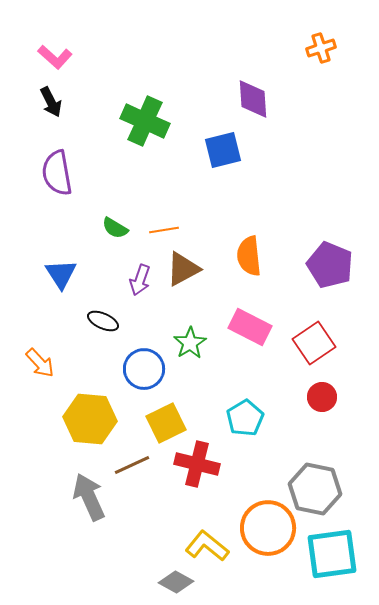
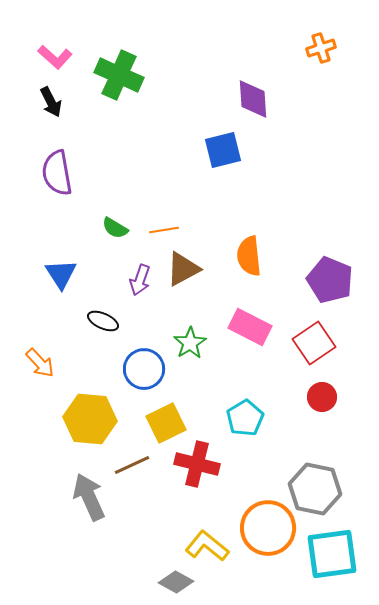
green cross: moved 26 px left, 46 px up
purple pentagon: moved 15 px down
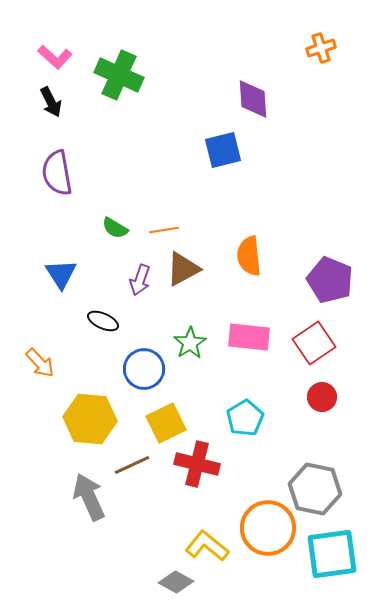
pink rectangle: moved 1 px left, 10 px down; rotated 21 degrees counterclockwise
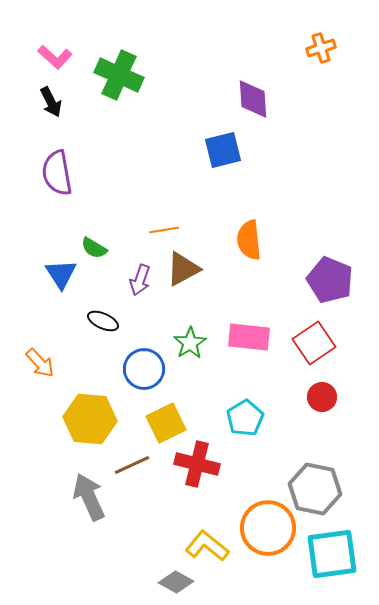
green semicircle: moved 21 px left, 20 px down
orange semicircle: moved 16 px up
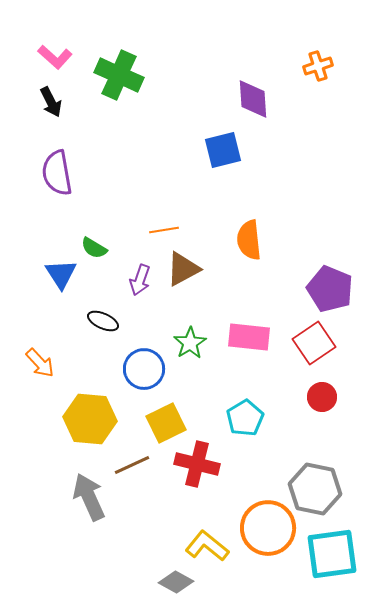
orange cross: moved 3 px left, 18 px down
purple pentagon: moved 9 px down
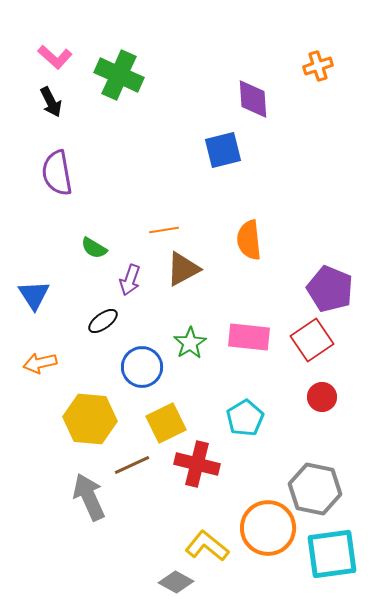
blue triangle: moved 27 px left, 21 px down
purple arrow: moved 10 px left
black ellipse: rotated 60 degrees counterclockwise
red square: moved 2 px left, 3 px up
orange arrow: rotated 120 degrees clockwise
blue circle: moved 2 px left, 2 px up
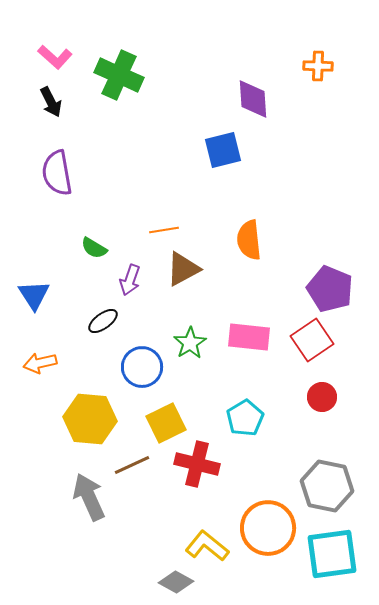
orange cross: rotated 20 degrees clockwise
gray hexagon: moved 12 px right, 3 px up
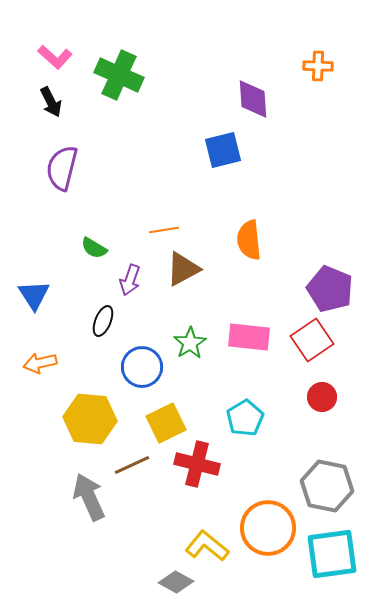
purple semicircle: moved 5 px right, 5 px up; rotated 24 degrees clockwise
black ellipse: rotated 32 degrees counterclockwise
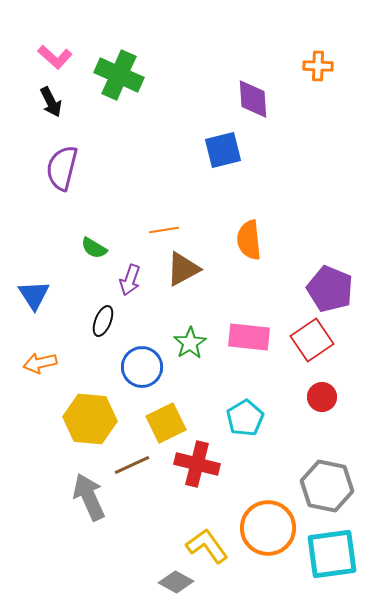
yellow L-shape: rotated 15 degrees clockwise
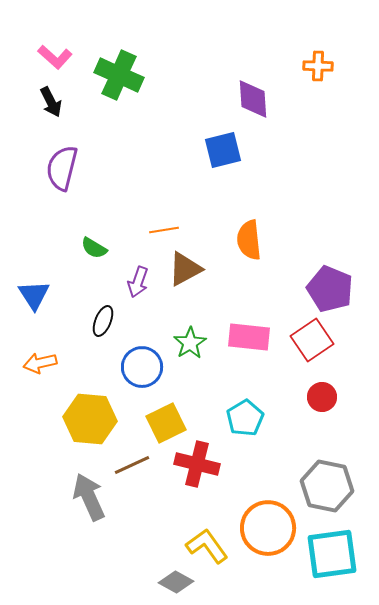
brown triangle: moved 2 px right
purple arrow: moved 8 px right, 2 px down
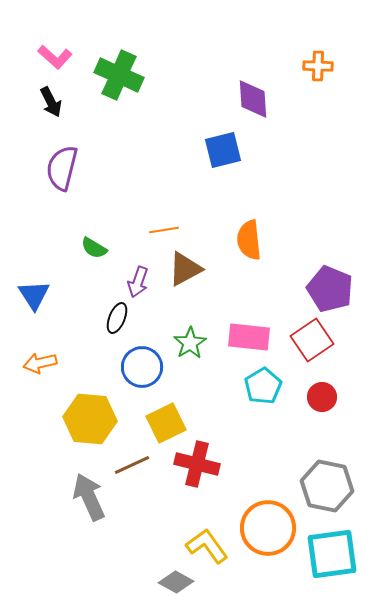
black ellipse: moved 14 px right, 3 px up
cyan pentagon: moved 18 px right, 32 px up
